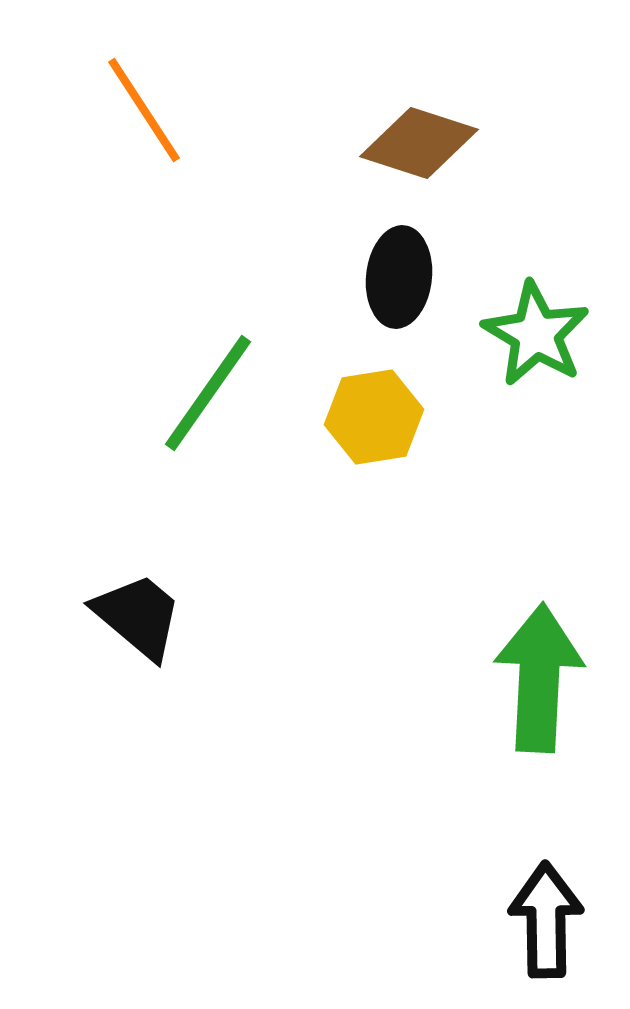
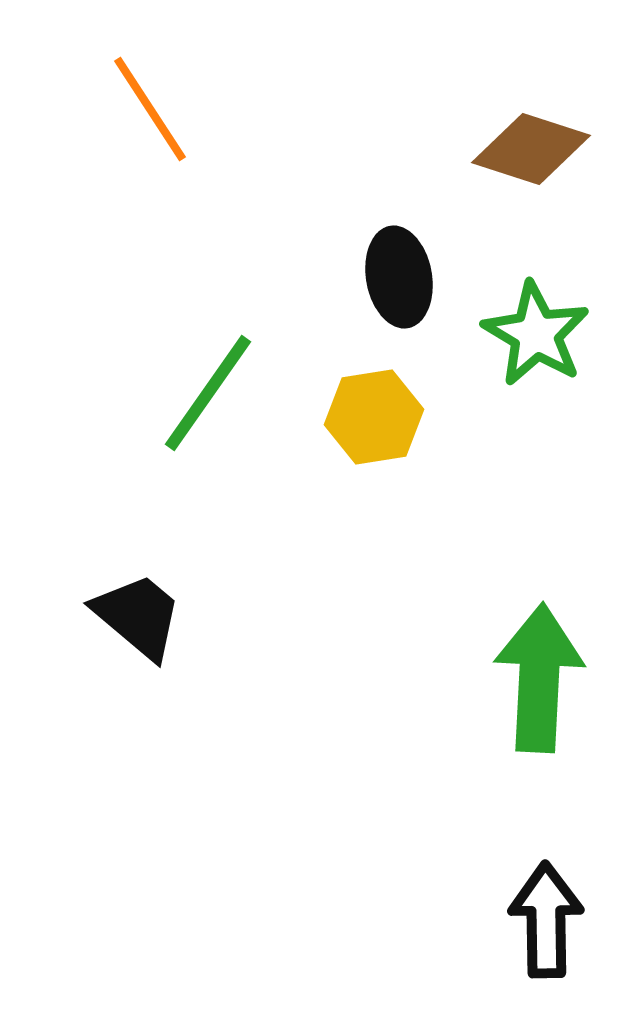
orange line: moved 6 px right, 1 px up
brown diamond: moved 112 px right, 6 px down
black ellipse: rotated 16 degrees counterclockwise
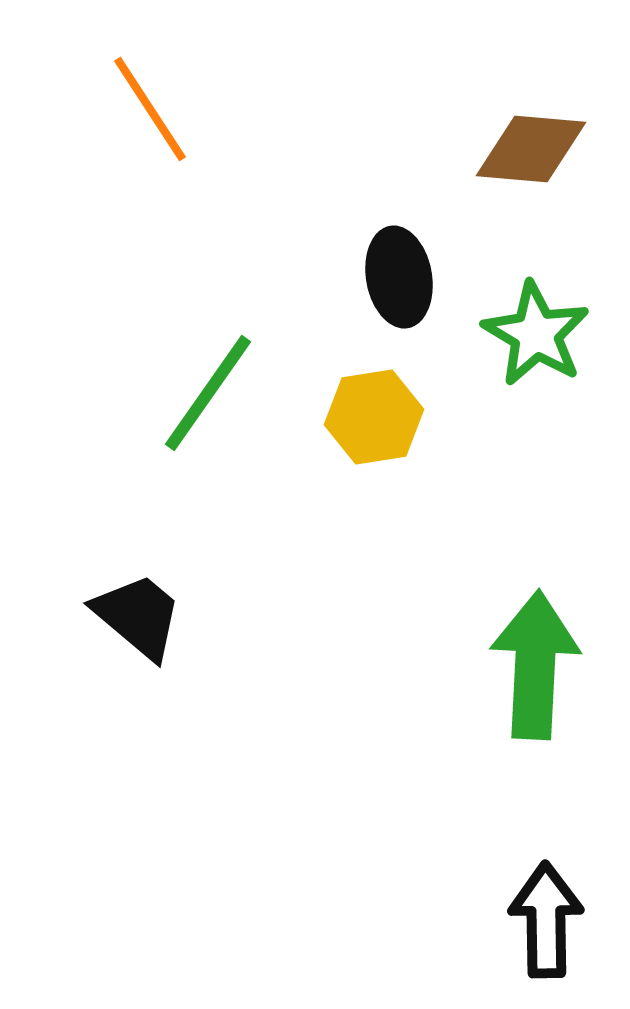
brown diamond: rotated 13 degrees counterclockwise
green arrow: moved 4 px left, 13 px up
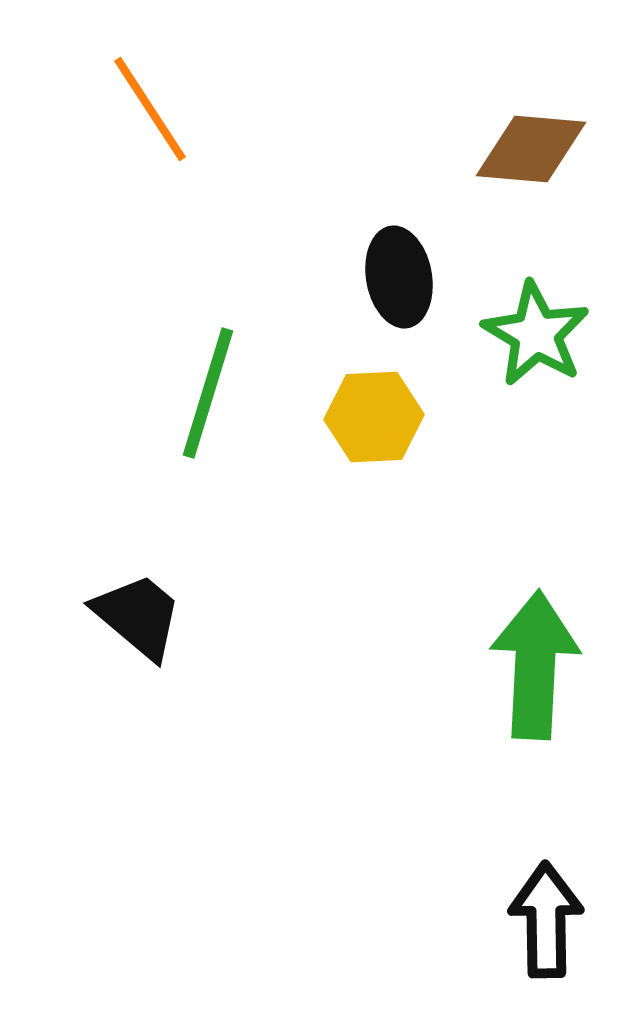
green line: rotated 18 degrees counterclockwise
yellow hexagon: rotated 6 degrees clockwise
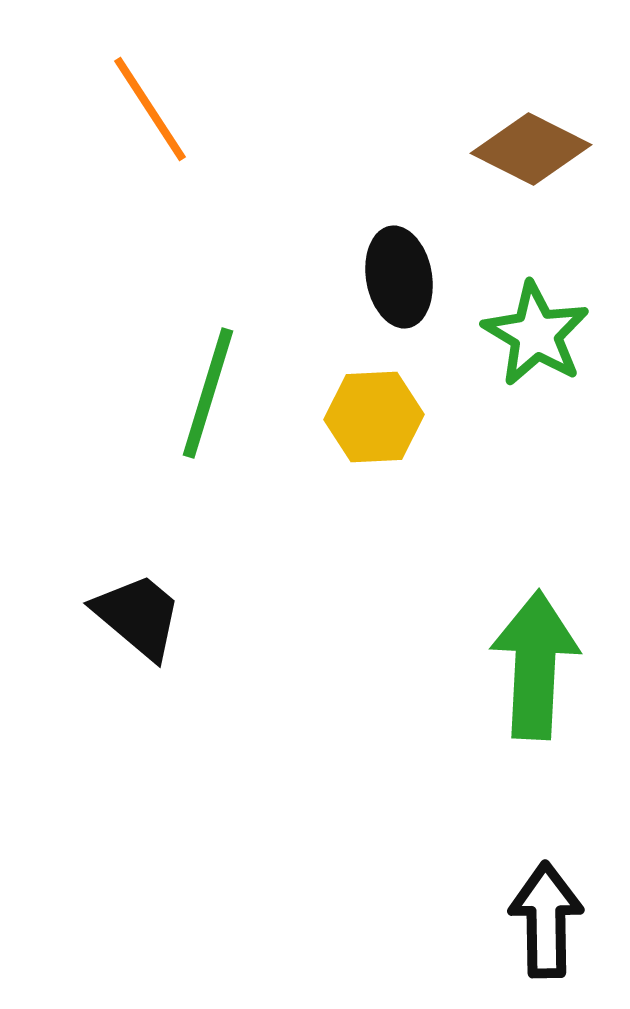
brown diamond: rotated 22 degrees clockwise
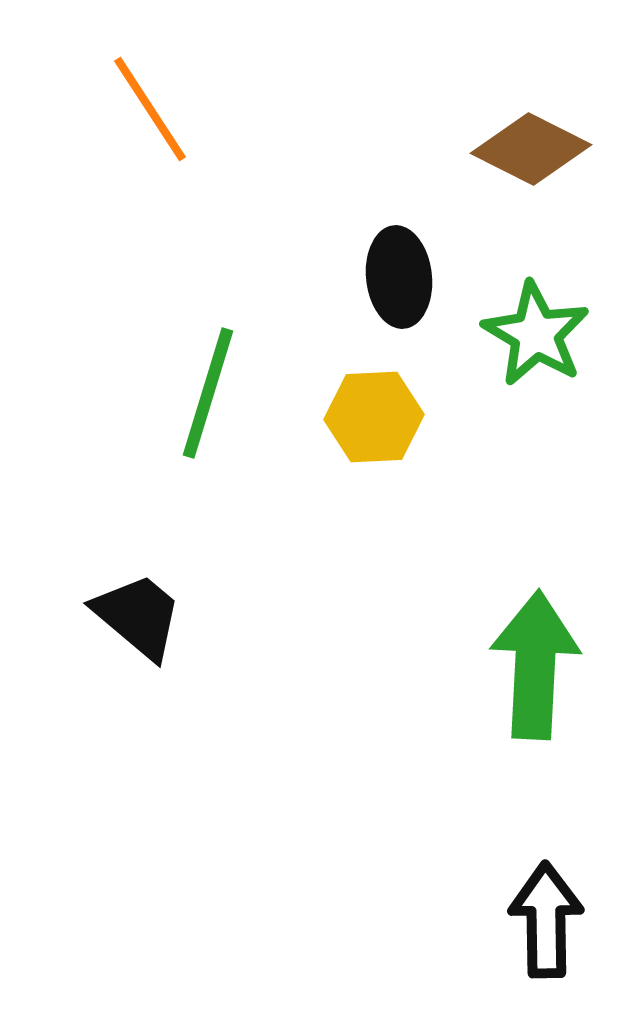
black ellipse: rotated 4 degrees clockwise
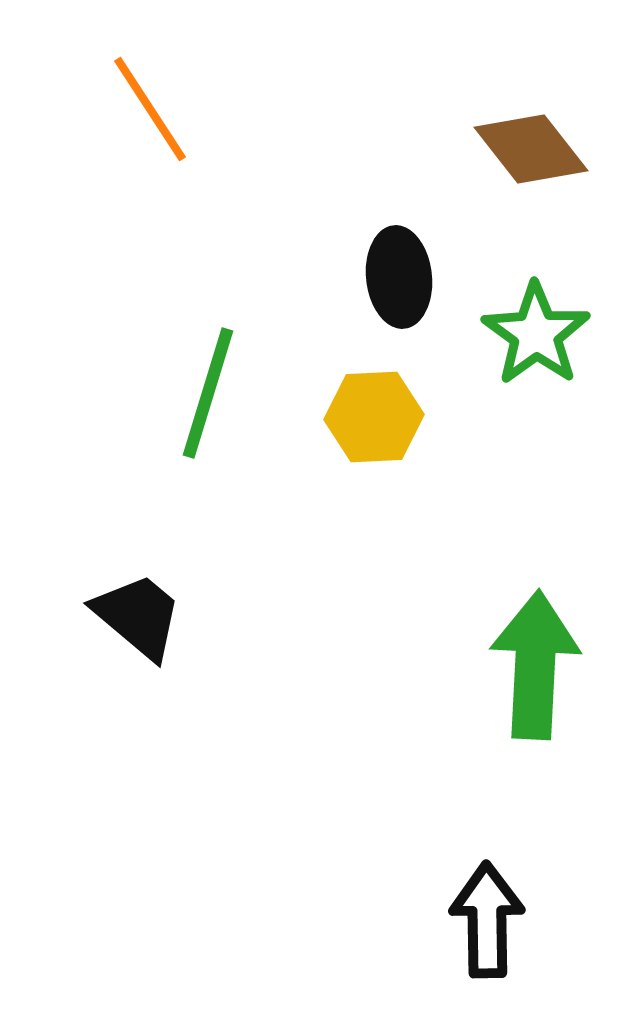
brown diamond: rotated 25 degrees clockwise
green star: rotated 5 degrees clockwise
black arrow: moved 59 px left
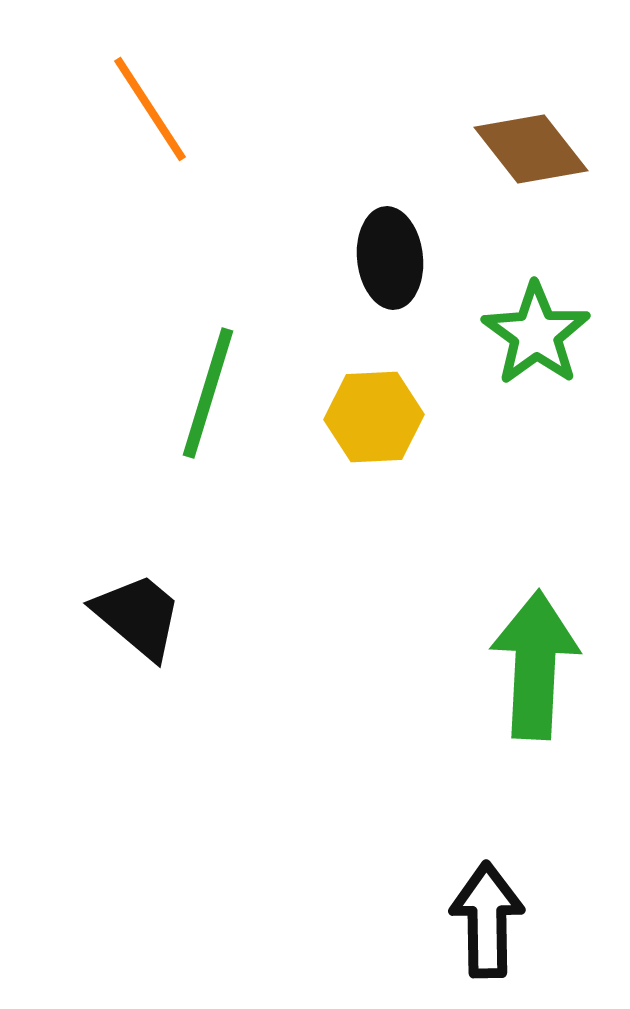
black ellipse: moved 9 px left, 19 px up
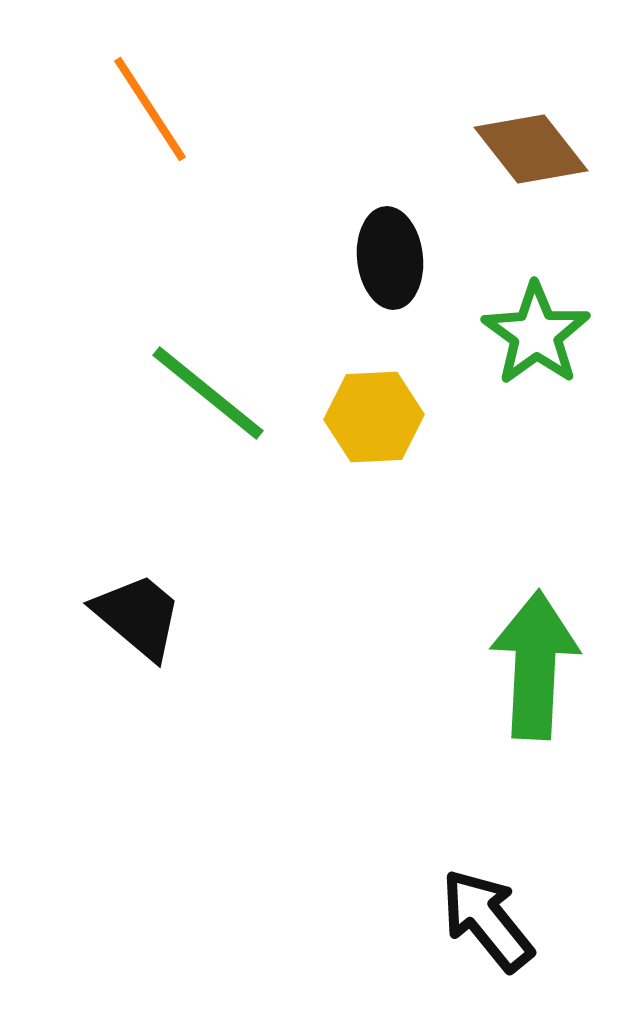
green line: rotated 68 degrees counterclockwise
black arrow: rotated 38 degrees counterclockwise
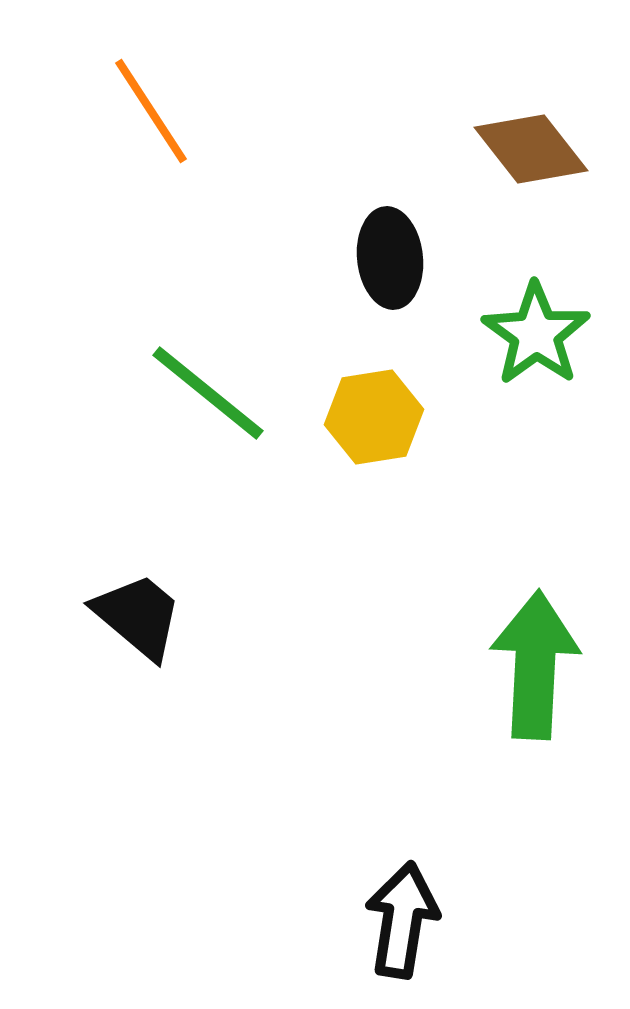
orange line: moved 1 px right, 2 px down
yellow hexagon: rotated 6 degrees counterclockwise
black arrow: moved 85 px left; rotated 48 degrees clockwise
